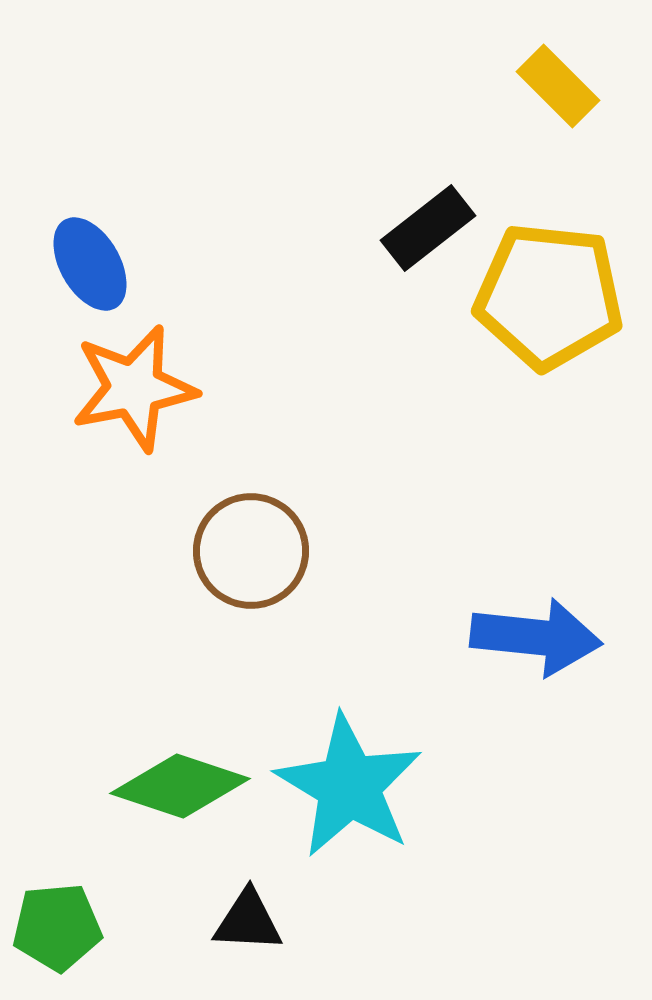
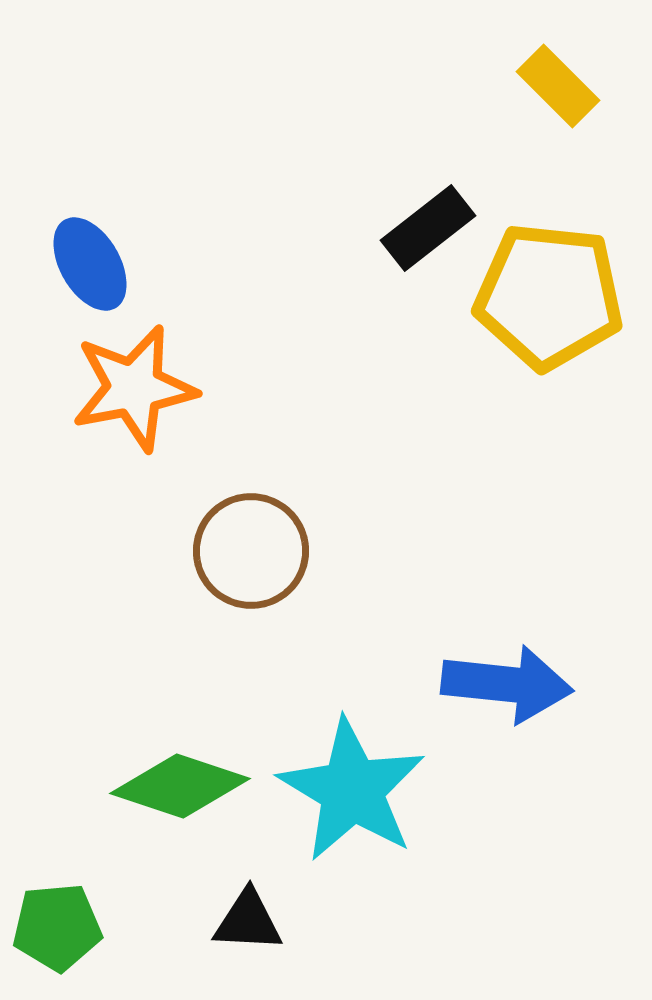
blue arrow: moved 29 px left, 47 px down
cyan star: moved 3 px right, 4 px down
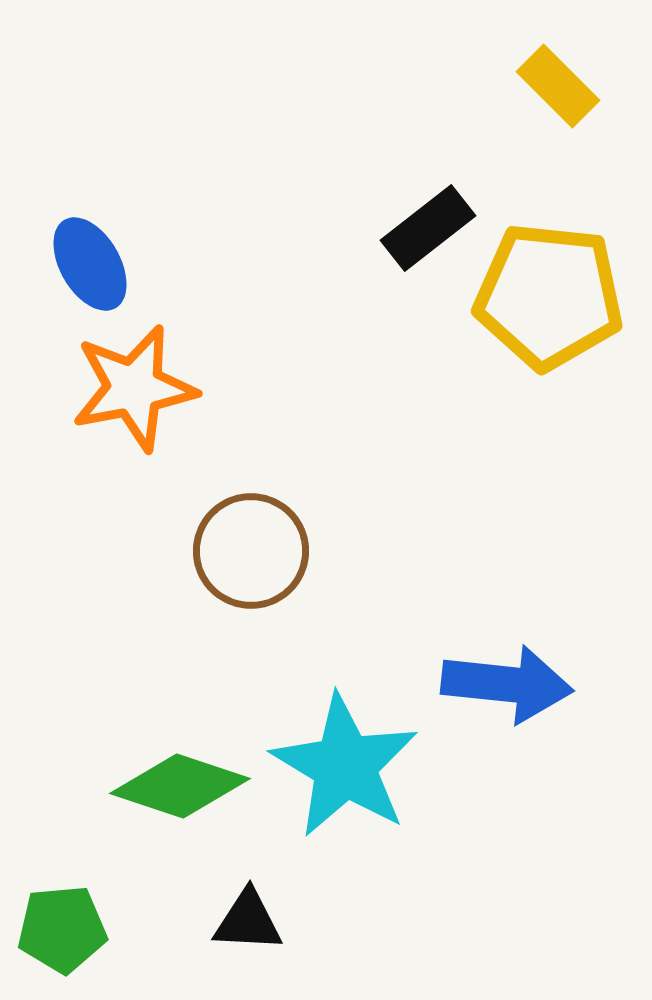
cyan star: moved 7 px left, 24 px up
green pentagon: moved 5 px right, 2 px down
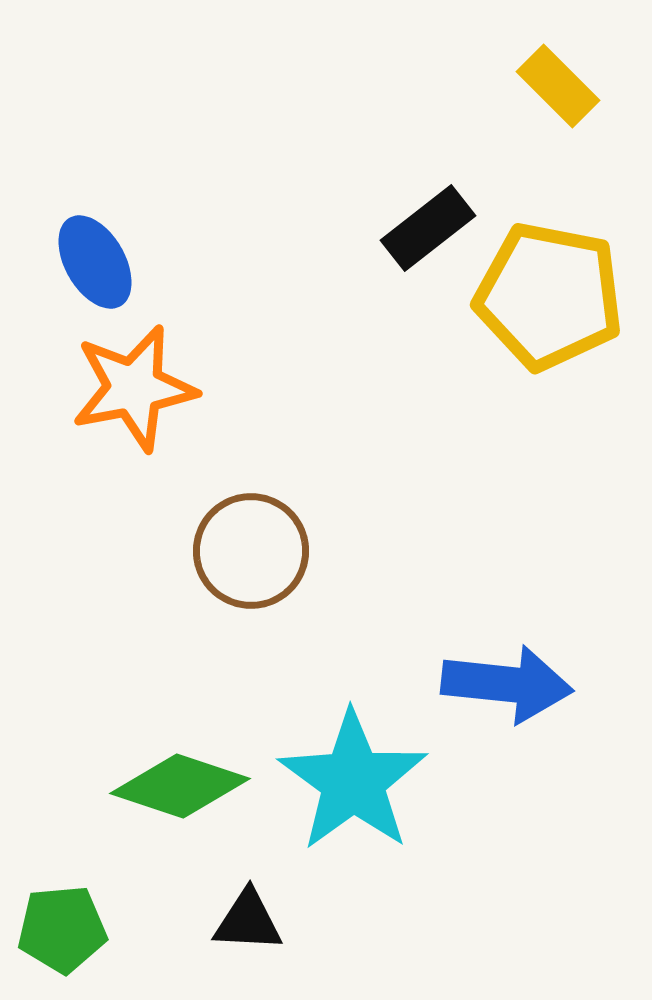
blue ellipse: moved 5 px right, 2 px up
yellow pentagon: rotated 5 degrees clockwise
cyan star: moved 8 px right, 15 px down; rotated 5 degrees clockwise
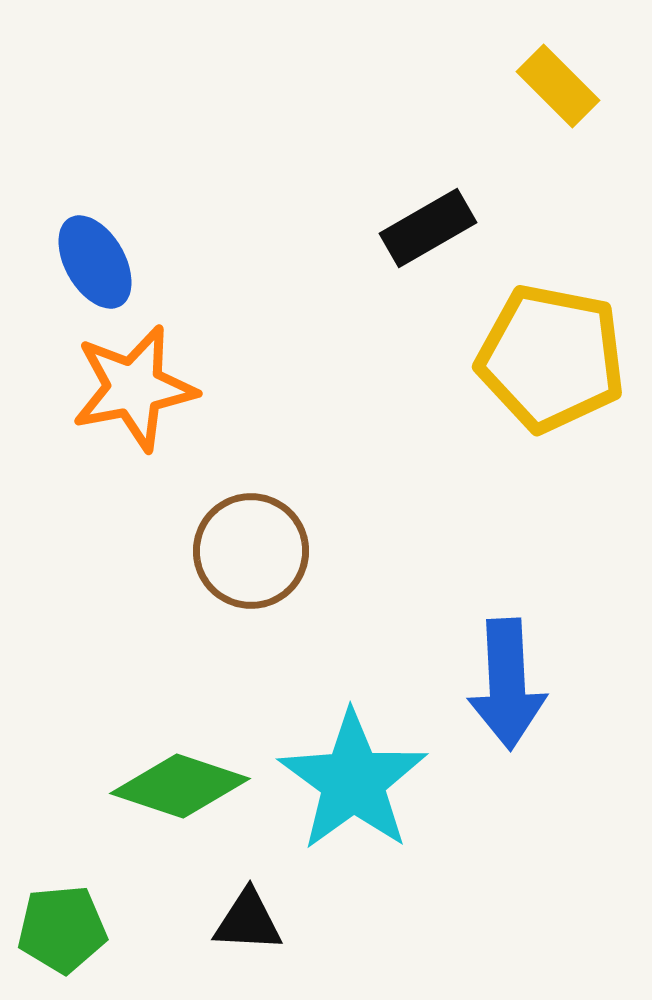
black rectangle: rotated 8 degrees clockwise
yellow pentagon: moved 2 px right, 62 px down
blue arrow: rotated 81 degrees clockwise
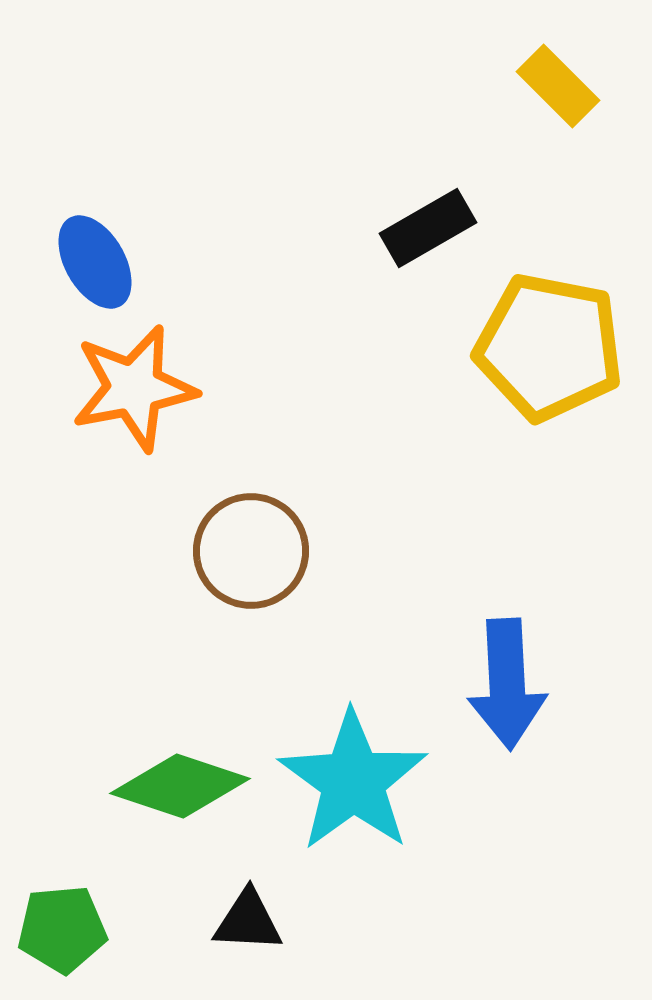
yellow pentagon: moved 2 px left, 11 px up
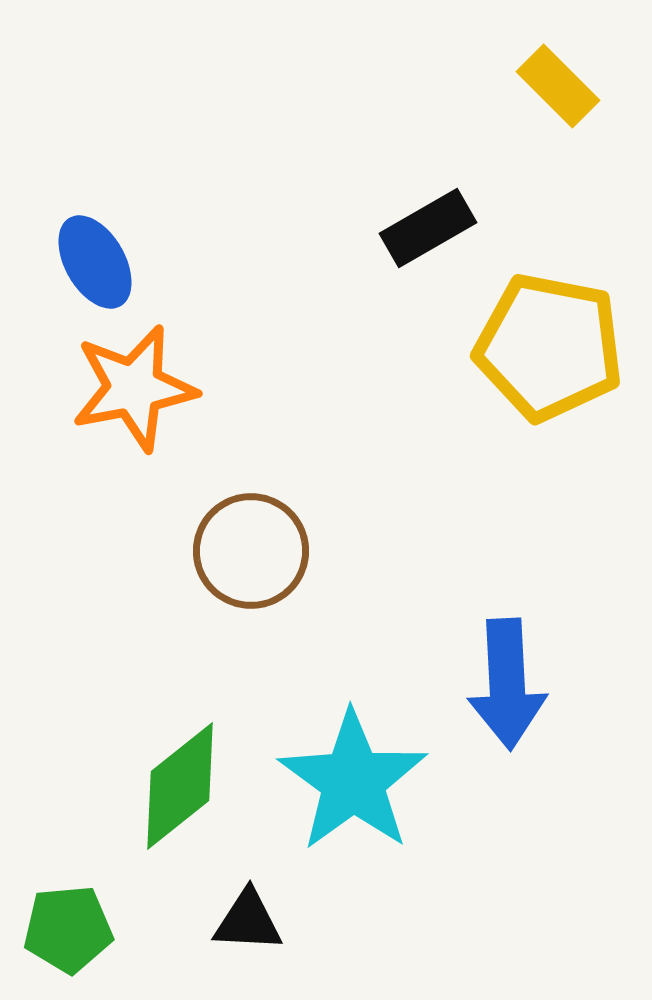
green diamond: rotated 57 degrees counterclockwise
green pentagon: moved 6 px right
